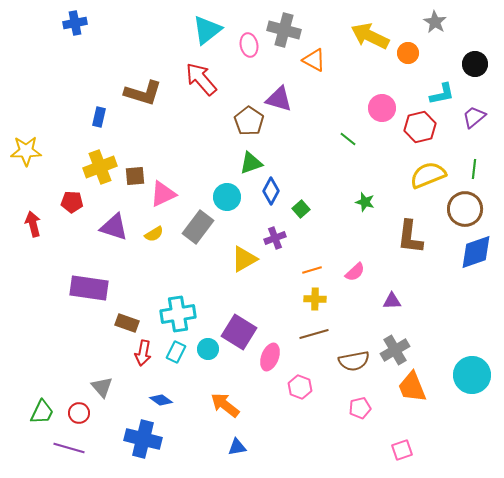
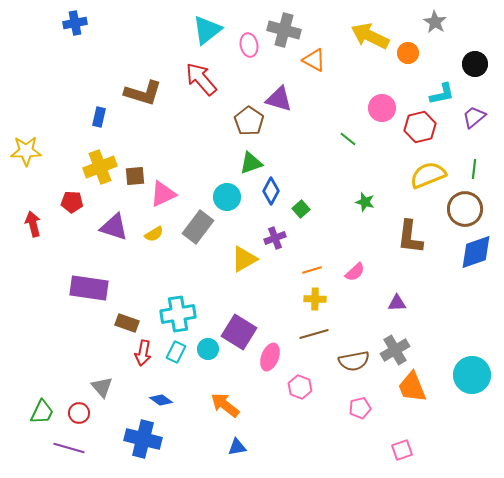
purple triangle at (392, 301): moved 5 px right, 2 px down
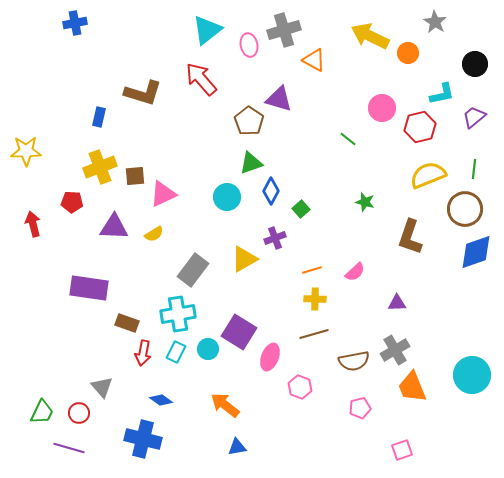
gray cross at (284, 30): rotated 32 degrees counterclockwise
purple triangle at (114, 227): rotated 16 degrees counterclockwise
gray rectangle at (198, 227): moved 5 px left, 43 px down
brown L-shape at (410, 237): rotated 12 degrees clockwise
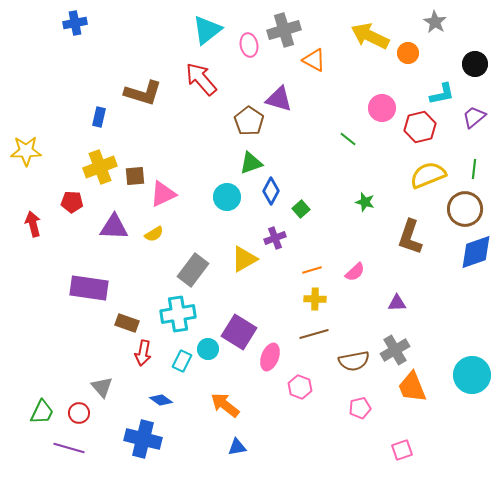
cyan rectangle at (176, 352): moved 6 px right, 9 px down
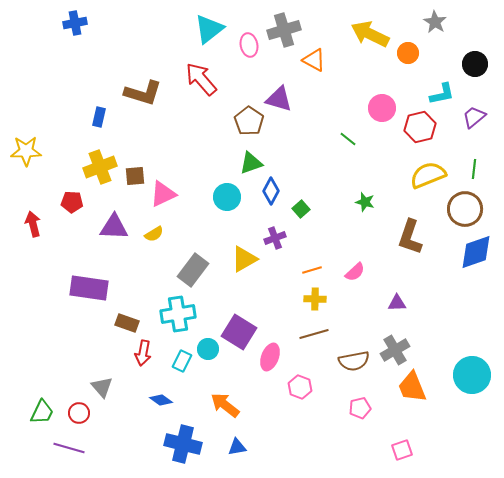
cyan triangle at (207, 30): moved 2 px right, 1 px up
yellow arrow at (370, 36): moved 2 px up
blue cross at (143, 439): moved 40 px right, 5 px down
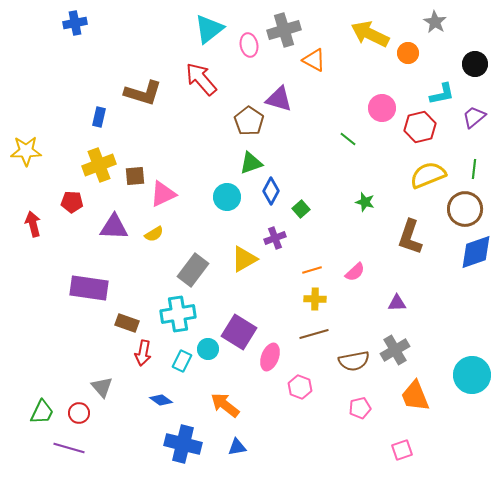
yellow cross at (100, 167): moved 1 px left, 2 px up
orange trapezoid at (412, 387): moved 3 px right, 9 px down
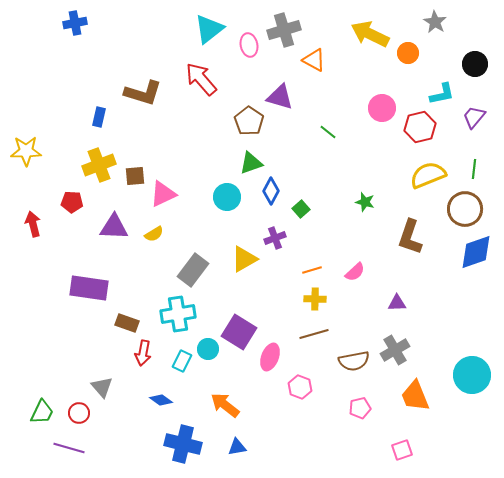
purple triangle at (279, 99): moved 1 px right, 2 px up
purple trapezoid at (474, 117): rotated 10 degrees counterclockwise
green line at (348, 139): moved 20 px left, 7 px up
